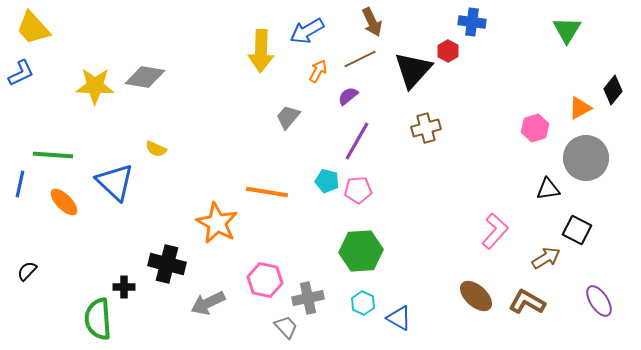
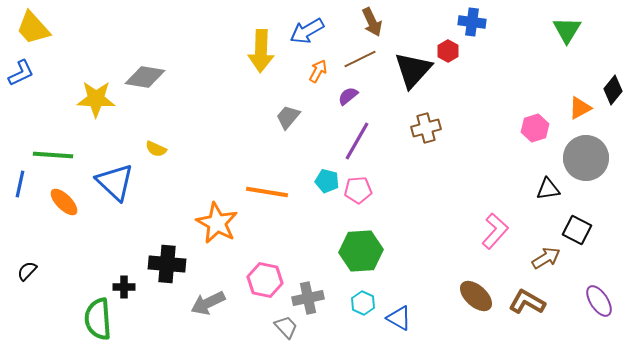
yellow star at (95, 86): moved 1 px right, 13 px down
black cross at (167, 264): rotated 9 degrees counterclockwise
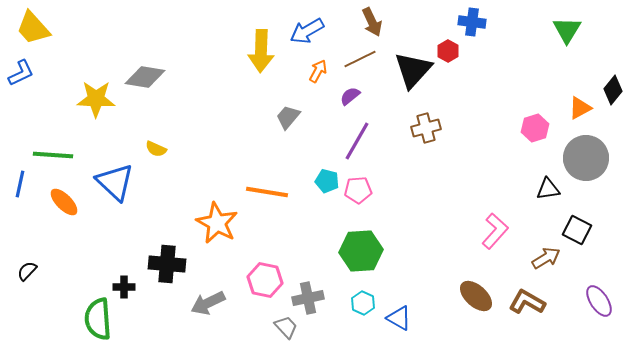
purple semicircle at (348, 96): moved 2 px right
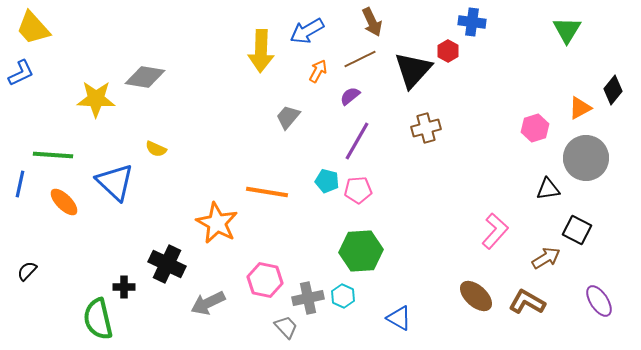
black cross at (167, 264): rotated 21 degrees clockwise
cyan hexagon at (363, 303): moved 20 px left, 7 px up
green semicircle at (98, 319): rotated 9 degrees counterclockwise
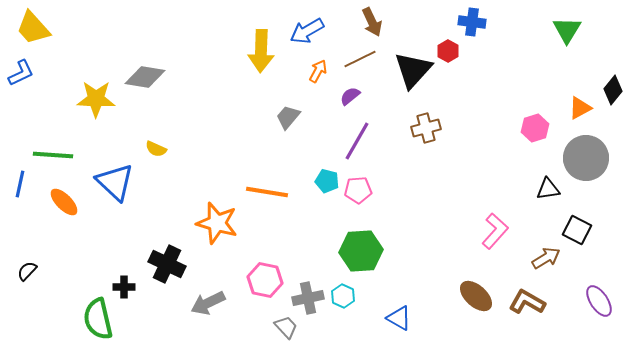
orange star at (217, 223): rotated 12 degrees counterclockwise
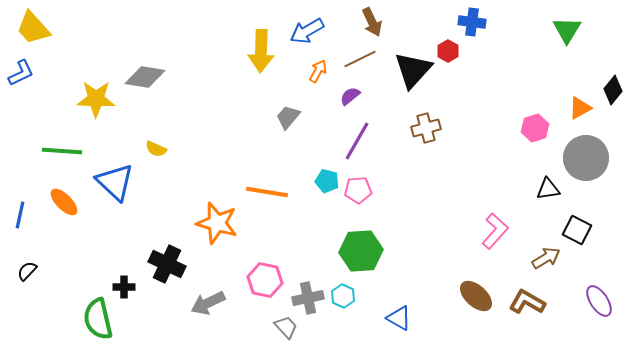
green line at (53, 155): moved 9 px right, 4 px up
blue line at (20, 184): moved 31 px down
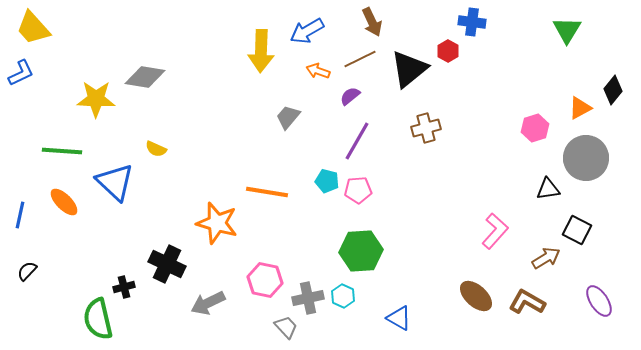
black triangle at (413, 70): moved 4 px left, 1 px up; rotated 9 degrees clockwise
orange arrow at (318, 71): rotated 100 degrees counterclockwise
black cross at (124, 287): rotated 15 degrees counterclockwise
